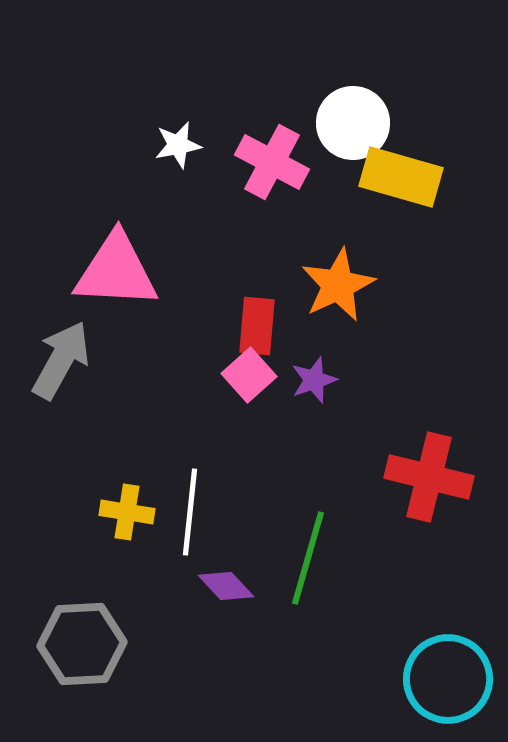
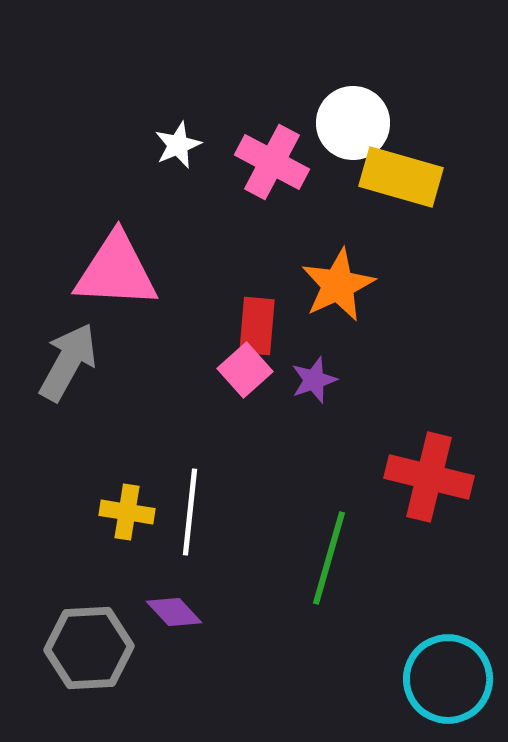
white star: rotated 12 degrees counterclockwise
gray arrow: moved 7 px right, 2 px down
pink square: moved 4 px left, 5 px up
green line: moved 21 px right
purple diamond: moved 52 px left, 26 px down
gray hexagon: moved 7 px right, 4 px down
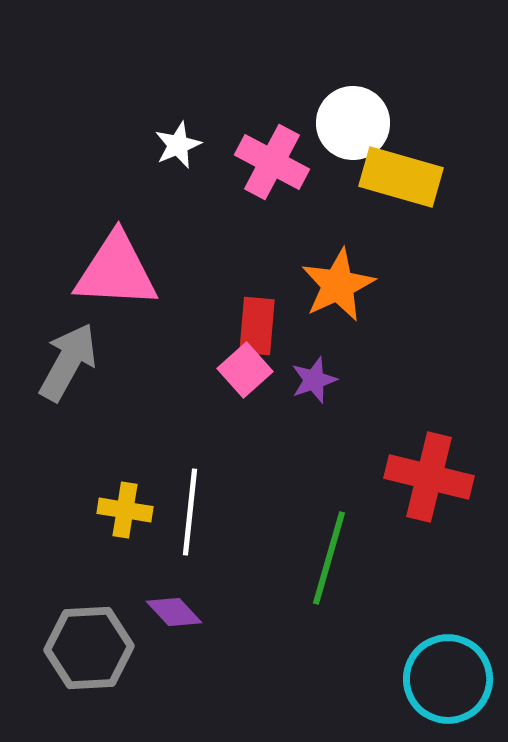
yellow cross: moved 2 px left, 2 px up
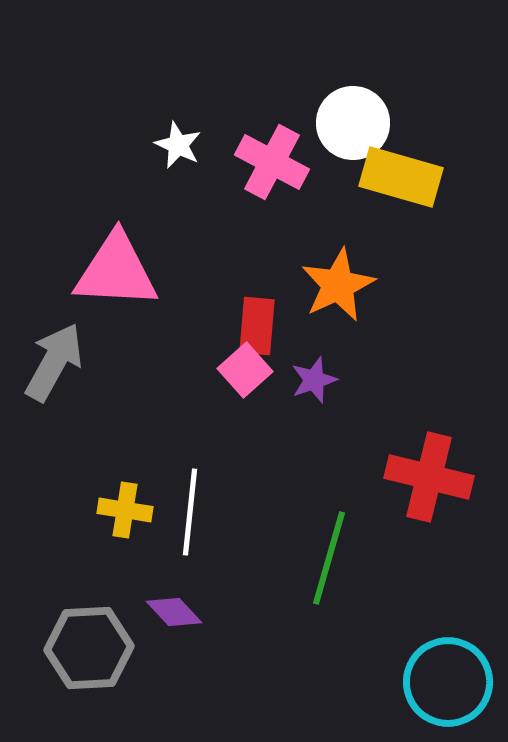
white star: rotated 24 degrees counterclockwise
gray arrow: moved 14 px left
cyan circle: moved 3 px down
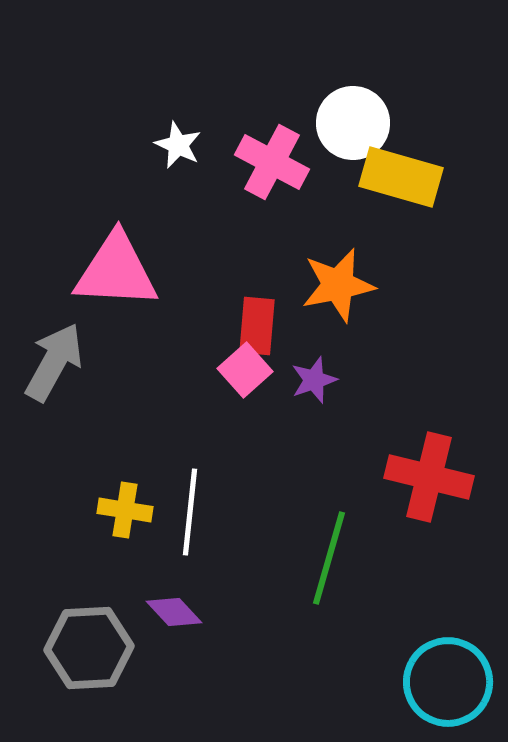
orange star: rotated 14 degrees clockwise
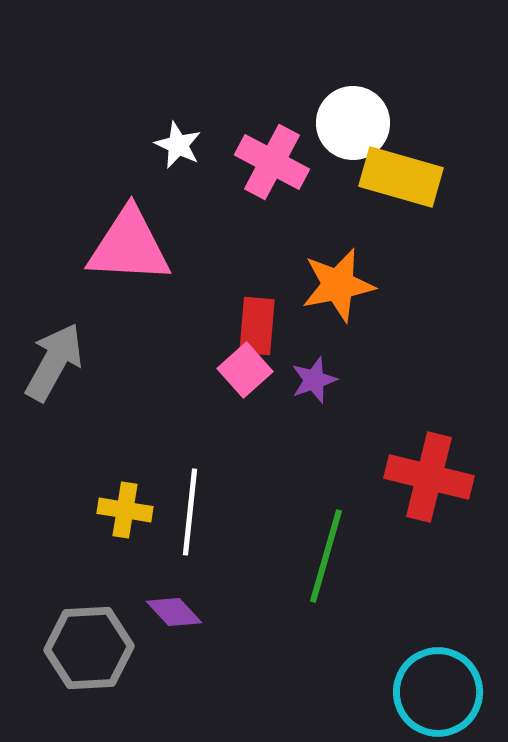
pink triangle: moved 13 px right, 25 px up
green line: moved 3 px left, 2 px up
cyan circle: moved 10 px left, 10 px down
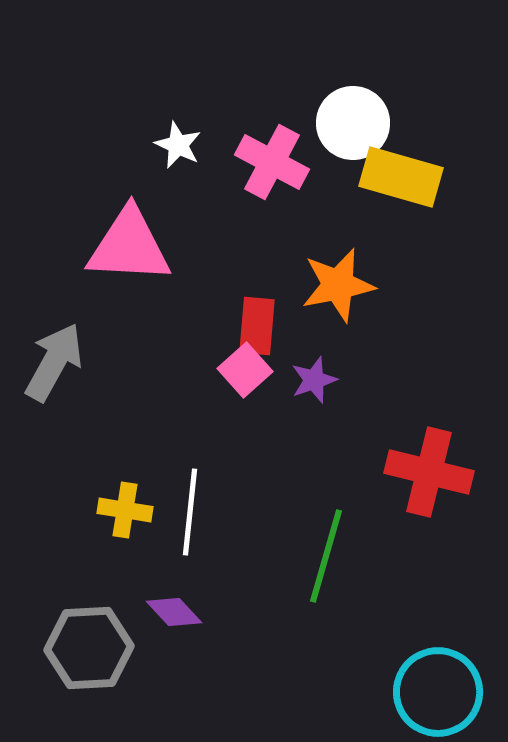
red cross: moved 5 px up
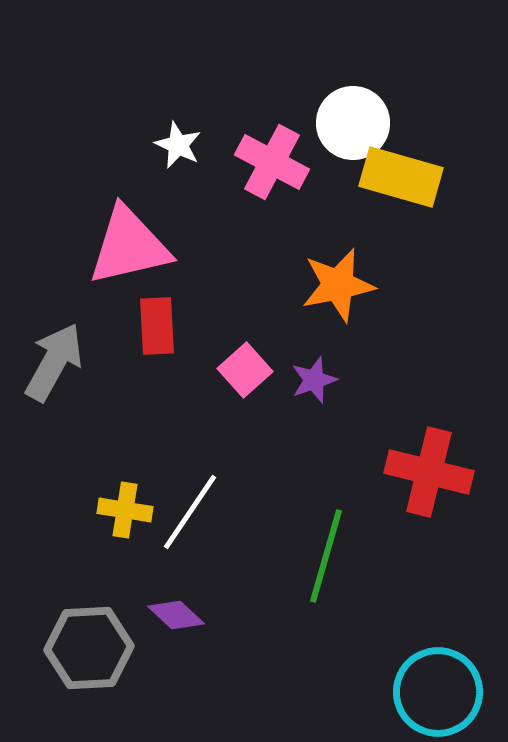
pink triangle: rotated 16 degrees counterclockwise
red rectangle: moved 100 px left; rotated 8 degrees counterclockwise
white line: rotated 28 degrees clockwise
purple diamond: moved 2 px right, 3 px down; rotated 4 degrees counterclockwise
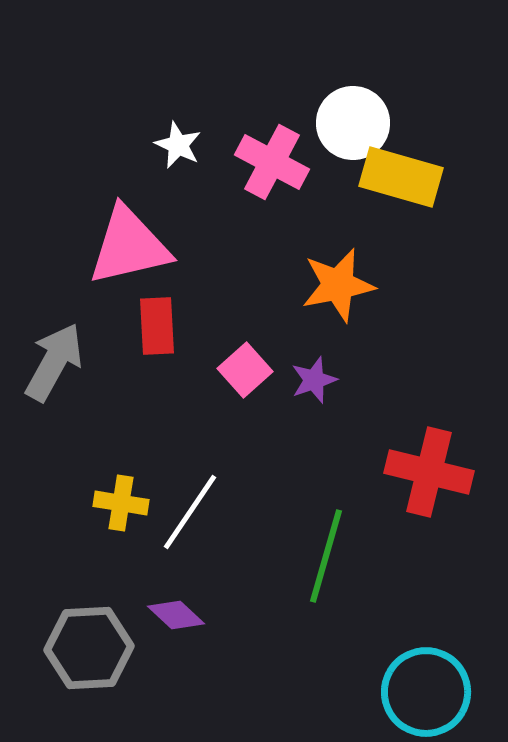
yellow cross: moved 4 px left, 7 px up
cyan circle: moved 12 px left
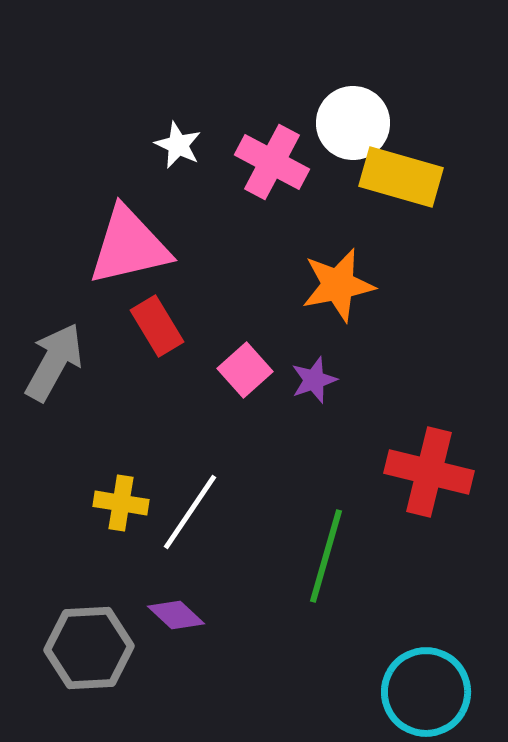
red rectangle: rotated 28 degrees counterclockwise
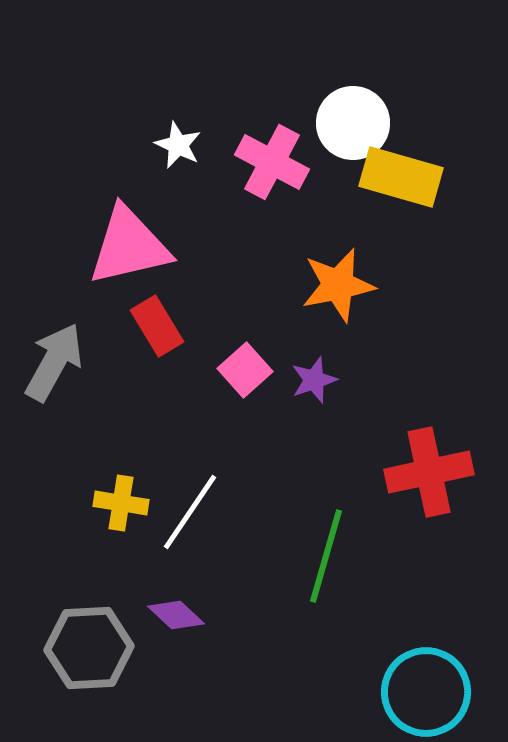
red cross: rotated 26 degrees counterclockwise
